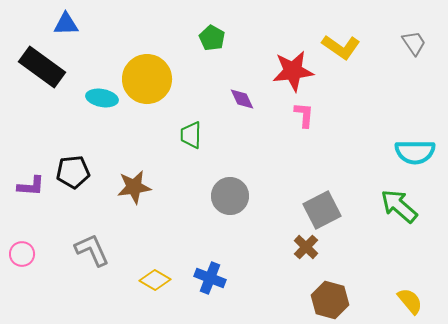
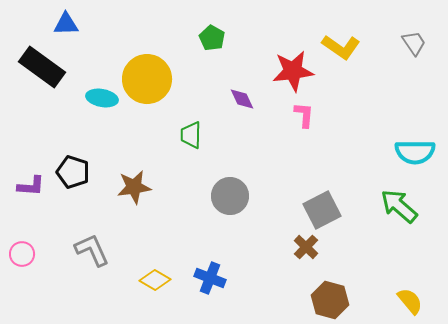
black pentagon: rotated 24 degrees clockwise
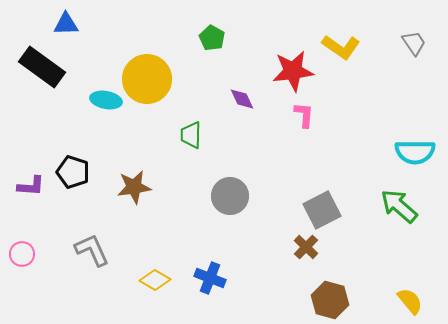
cyan ellipse: moved 4 px right, 2 px down
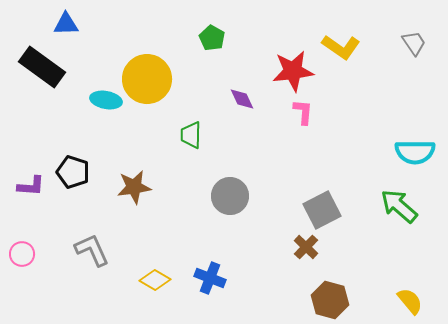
pink L-shape: moved 1 px left, 3 px up
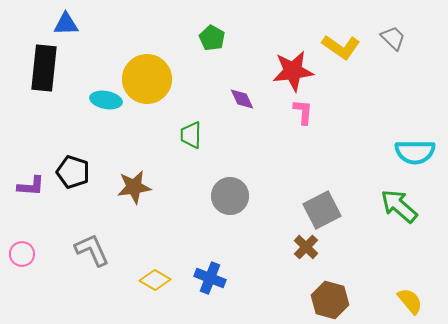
gray trapezoid: moved 21 px left, 5 px up; rotated 12 degrees counterclockwise
black rectangle: moved 2 px right, 1 px down; rotated 60 degrees clockwise
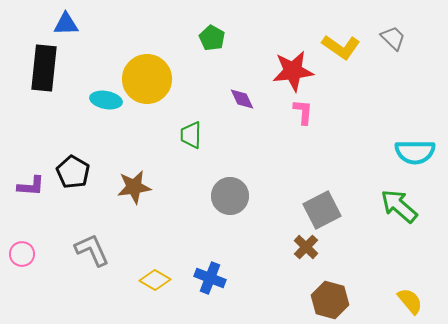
black pentagon: rotated 12 degrees clockwise
